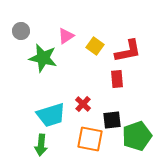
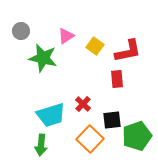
orange square: rotated 32 degrees clockwise
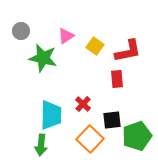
cyan trapezoid: rotated 72 degrees counterclockwise
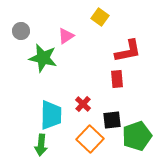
yellow square: moved 5 px right, 29 px up
